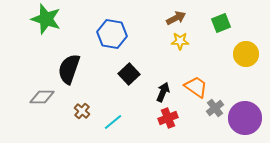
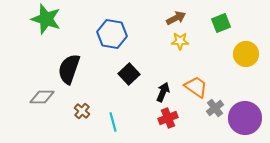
cyan line: rotated 66 degrees counterclockwise
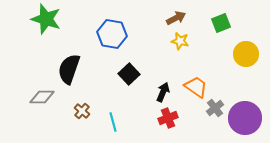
yellow star: rotated 12 degrees clockwise
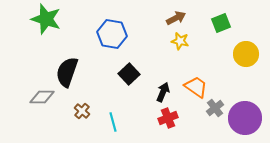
black semicircle: moved 2 px left, 3 px down
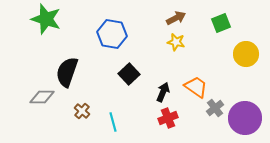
yellow star: moved 4 px left, 1 px down
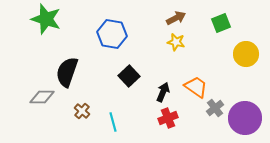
black square: moved 2 px down
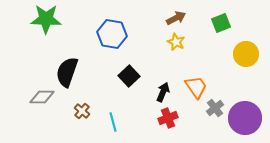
green star: rotated 16 degrees counterclockwise
yellow star: rotated 12 degrees clockwise
orange trapezoid: rotated 20 degrees clockwise
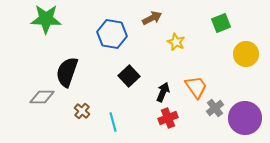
brown arrow: moved 24 px left
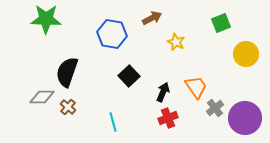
brown cross: moved 14 px left, 4 px up
